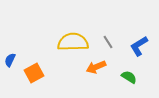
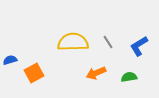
blue semicircle: rotated 48 degrees clockwise
orange arrow: moved 6 px down
green semicircle: rotated 42 degrees counterclockwise
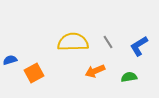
orange arrow: moved 1 px left, 2 px up
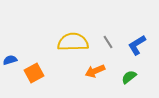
blue L-shape: moved 2 px left, 1 px up
green semicircle: rotated 28 degrees counterclockwise
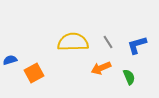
blue L-shape: rotated 15 degrees clockwise
orange arrow: moved 6 px right, 3 px up
green semicircle: rotated 105 degrees clockwise
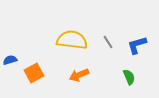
yellow semicircle: moved 1 px left, 2 px up; rotated 8 degrees clockwise
orange arrow: moved 22 px left, 7 px down
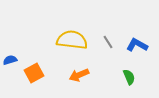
blue L-shape: rotated 45 degrees clockwise
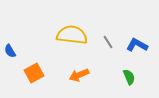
yellow semicircle: moved 5 px up
blue semicircle: moved 9 px up; rotated 104 degrees counterclockwise
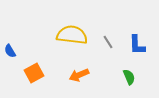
blue L-shape: rotated 120 degrees counterclockwise
